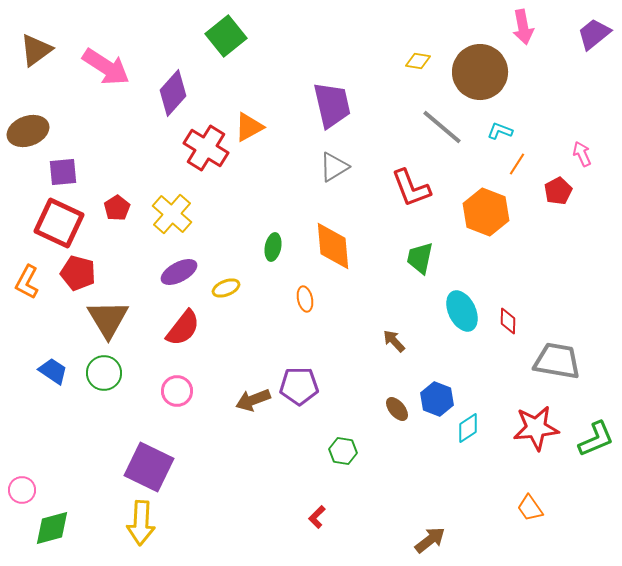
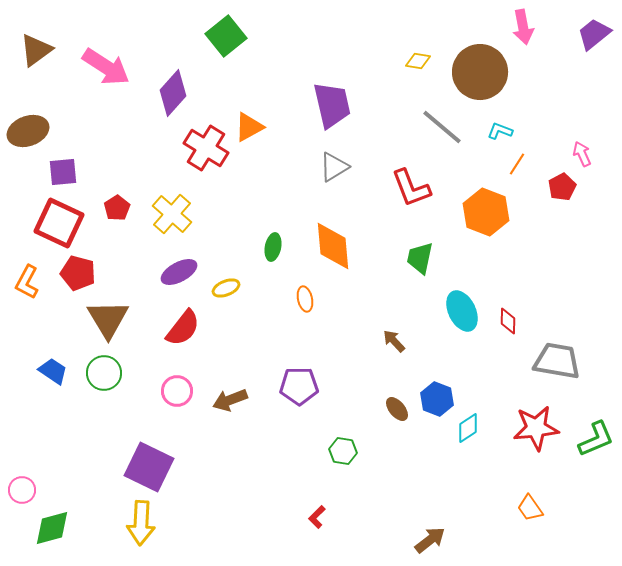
red pentagon at (558, 191): moved 4 px right, 4 px up
brown arrow at (253, 400): moved 23 px left
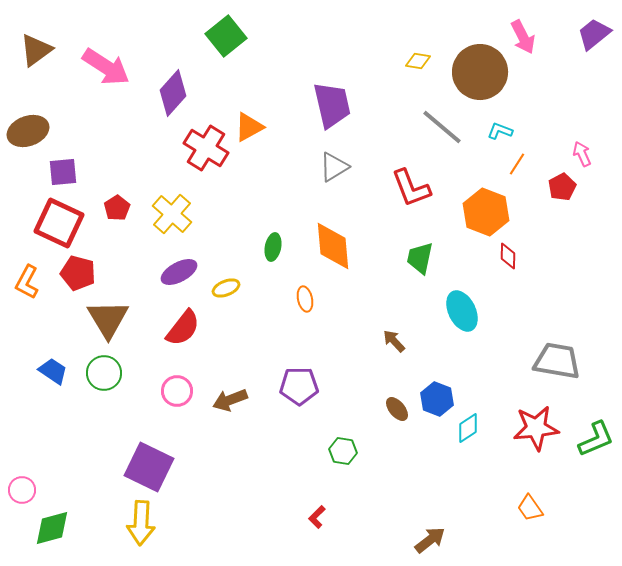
pink arrow at (523, 27): moved 10 px down; rotated 16 degrees counterclockwise
red diamond at (508, 321): moved 65 px up
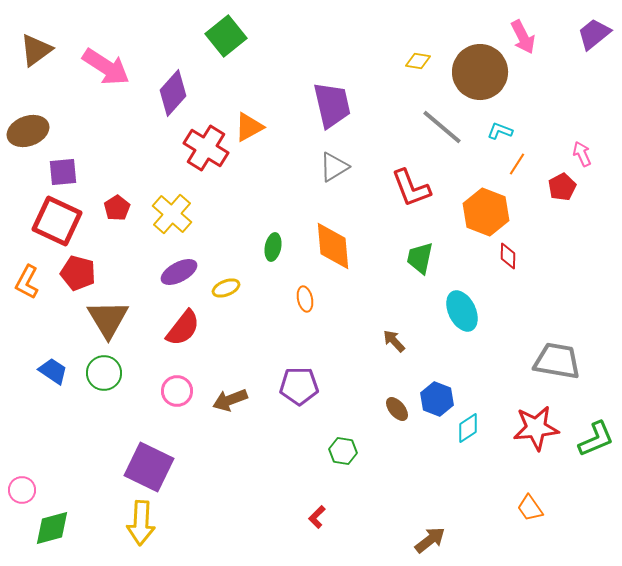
red square at (59, 223): moved 2 px left, 2 px up
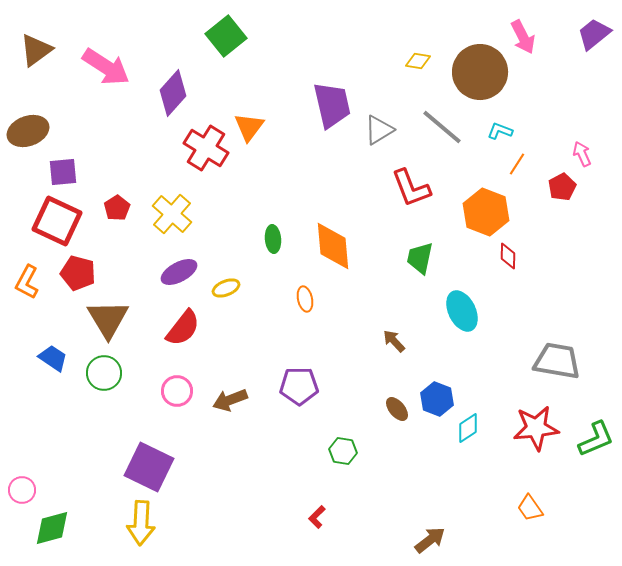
orange triangle at (249, 127): rotated 24 degrees counterclockwise
gray triangle at (334, 167): moved 45 px right, 37 px up
green ellipse at (273, 247): moved 8 px up; rotated 16 degrees counterclockwise
blue trapezoid at (53, 371): moved 13 px up
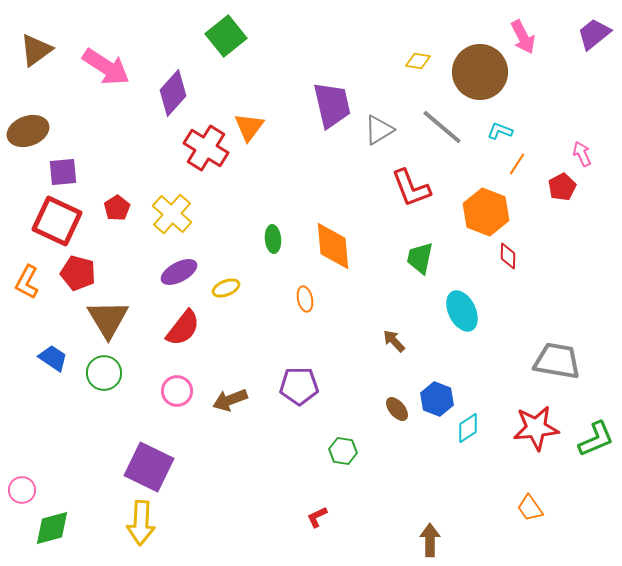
red L-shape at (317, 517): rotated 20 degrees clockwise
brown arrow at (430, 540): rotated 52 degrees counterclockwise
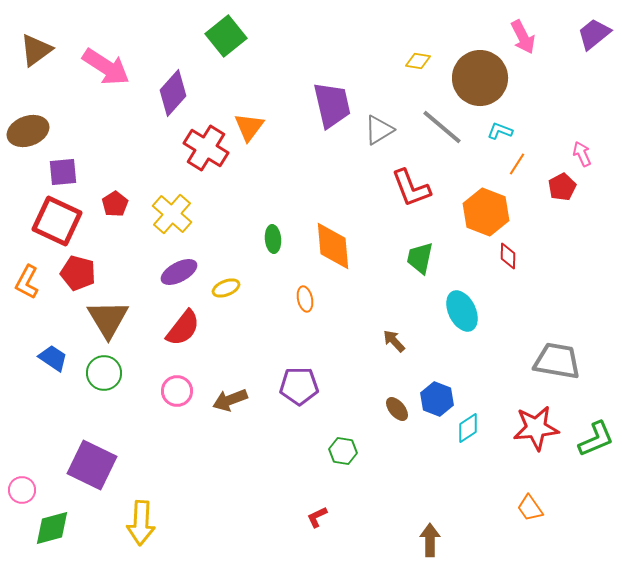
brown circle at (480, 72): moved 6 px down
red pentagon at (117, 208): moved 2 px left, 4 px up
purple square at (149, 467): moved 57 px left, 2 px up
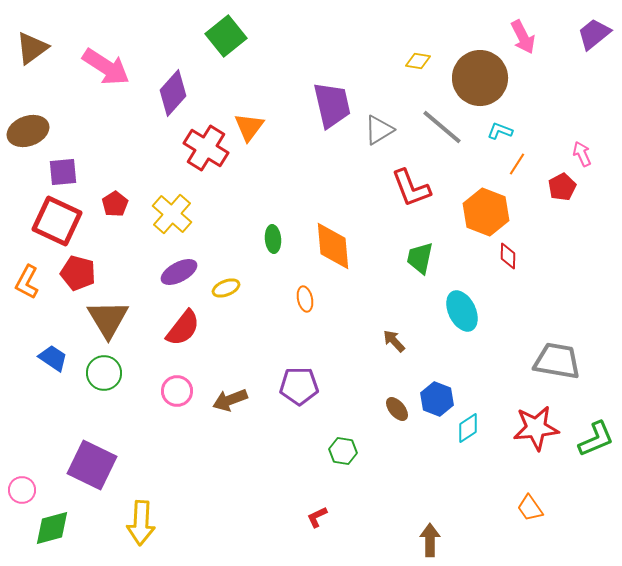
brown triangle at (36, 50): moved 4 px left, 2 px up
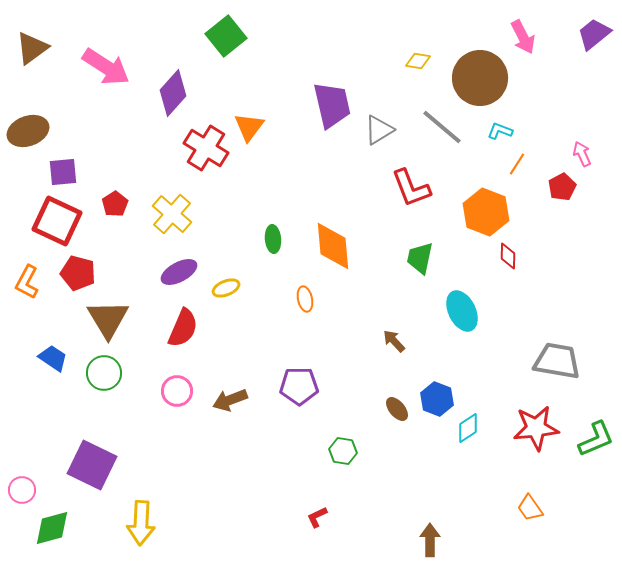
red semicircle at (183, 328): rotated 15 degrees counterclockwise
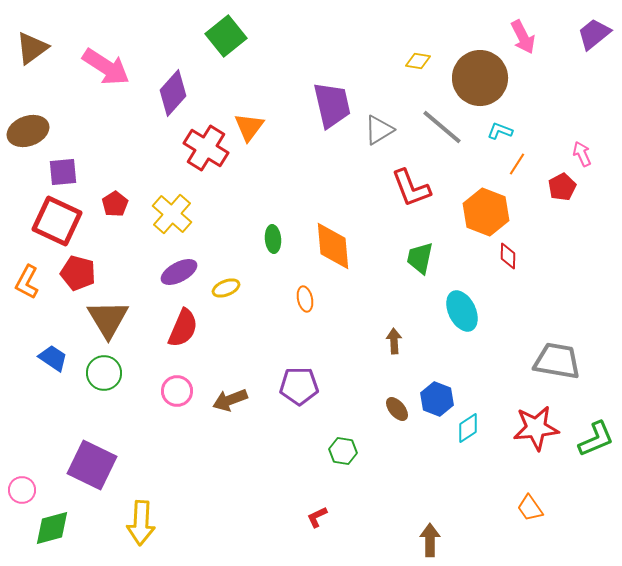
brown arrow at (394, 341): rotated 40 degrees clockwise
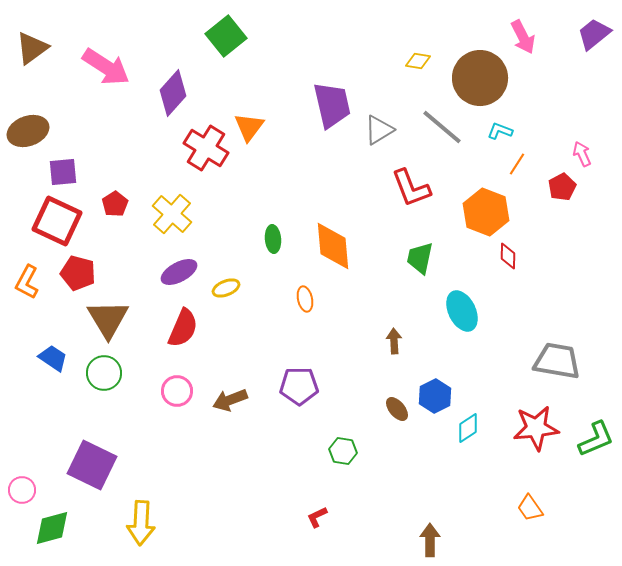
blue hexagon at (437, 399): moved 2 px left, 3 px up; rotated 12 degrees clockwise
